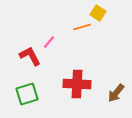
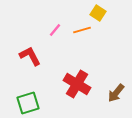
orange line: moved 3 px down
pink line: moved 6 px right, 12 px up
red cross: rotated 28 degrees clockwise
green square: moved 1 px right, 9 px down
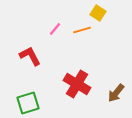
pink line: moved 1 px up
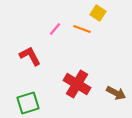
orange line: moved 1 px up; rotated 36 degrees clockwise
brown arrow: rotated 102 degrees counterclockwise
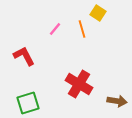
orange line: rotated 54 degrees clockwise
red L-shape: moved 6 px left
red cross: moved 2 px right
brown arrow: moved 1 px right, 8 px down; rotated 18 degrees counterclockwise
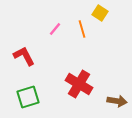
yellow square: moved 2 px right
green square: moved 6 px up
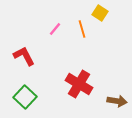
green square: moved 3 px left; rotated 30 degrees counterclockwise
